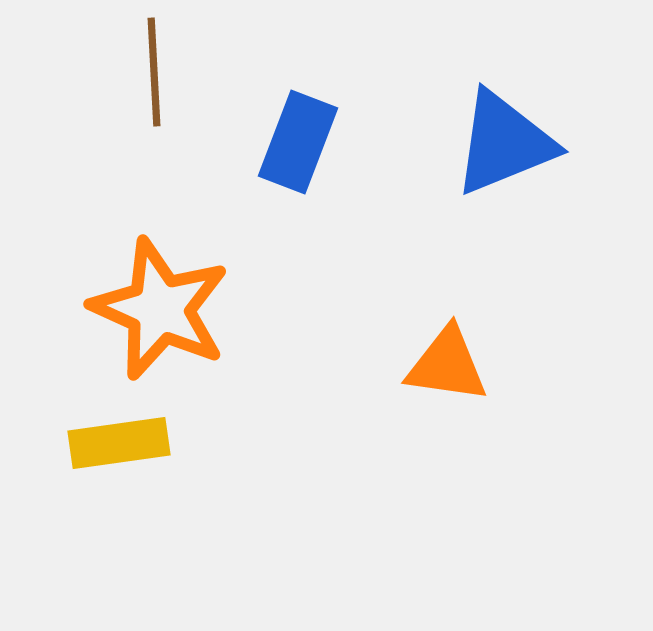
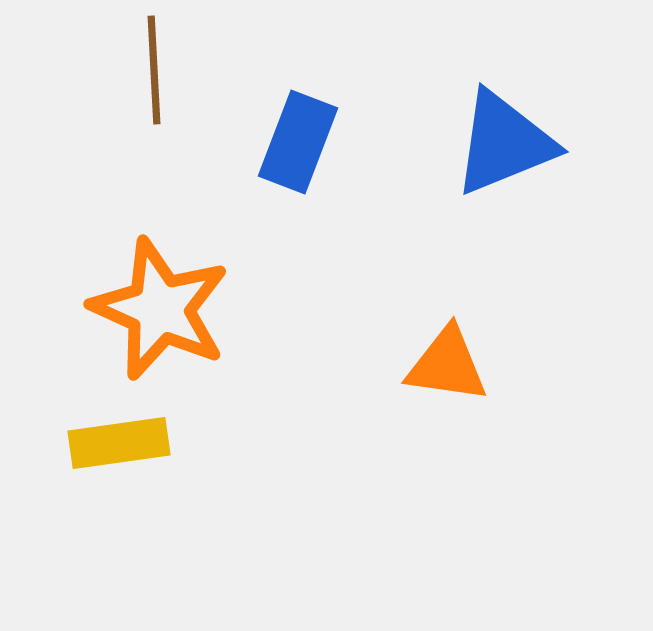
brown line: moved 2 px up
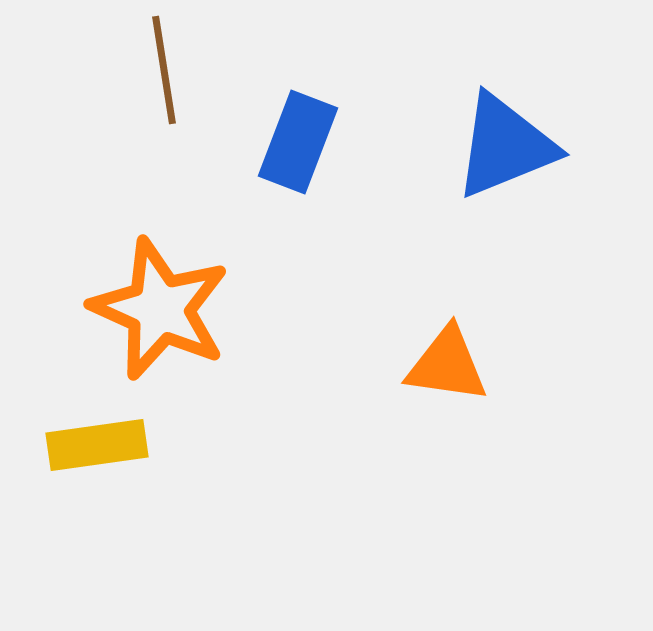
brown line: moved 10 px right; rotated 6 degrees counterclockwise
blue triangle: moved 1 px right, 3 px down
yellow rectangle: moved 22 px left, 2 px down
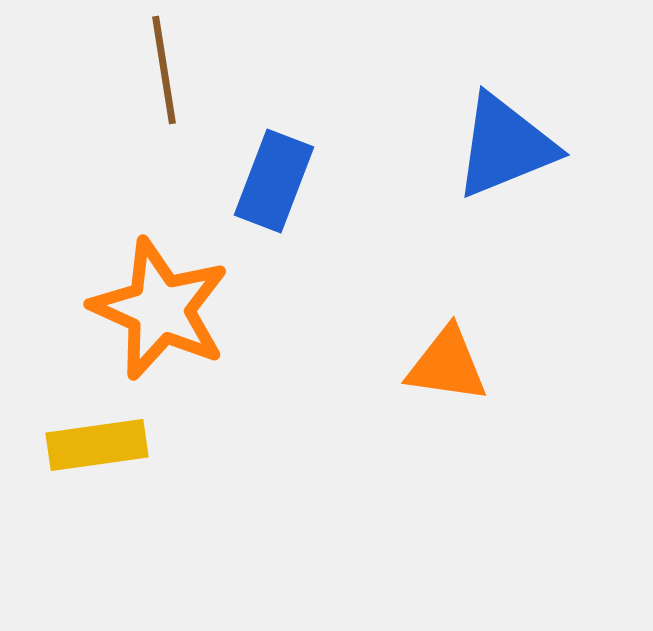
blue rectangle: moved 24 px left, 39 px down
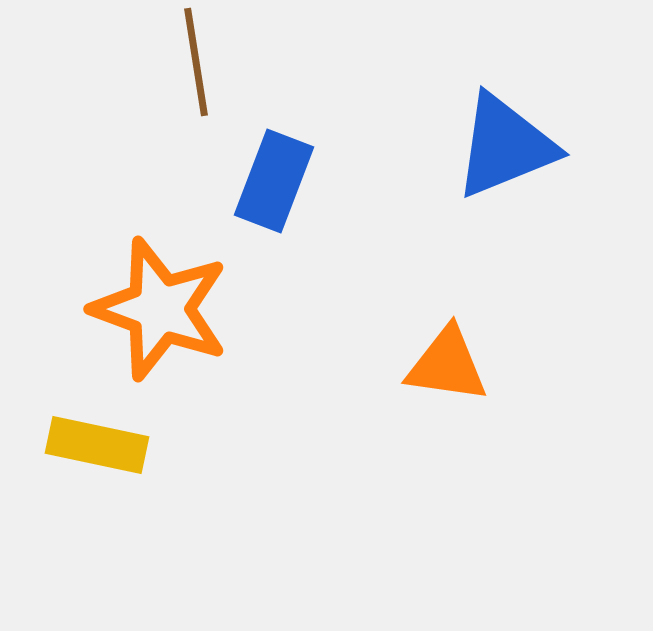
brown line: moved 32 px right, 8 px up
orange star: rotated 4 degrees counterclockwise
yellow rectangle: rotated 20 degrees clockwise
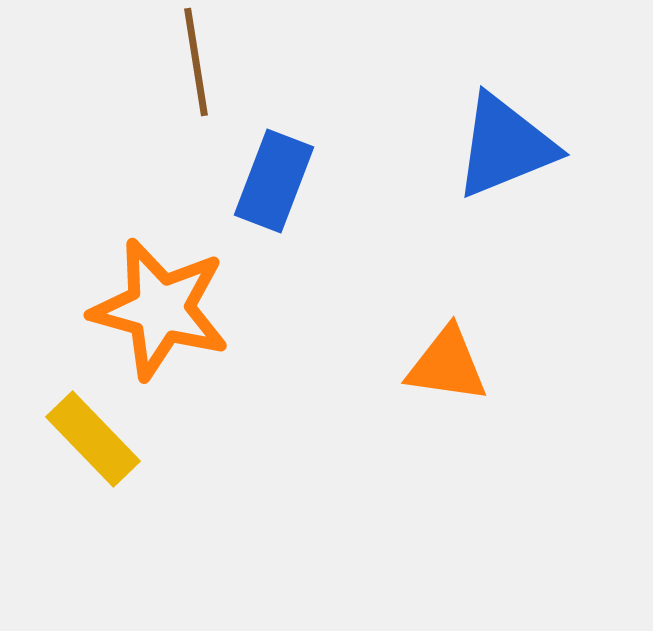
orange star: rotated 5 degrees counterclockwise
yellow rectangle: moved 4 px left, 6 px up; rotated 34 degrees clockwise
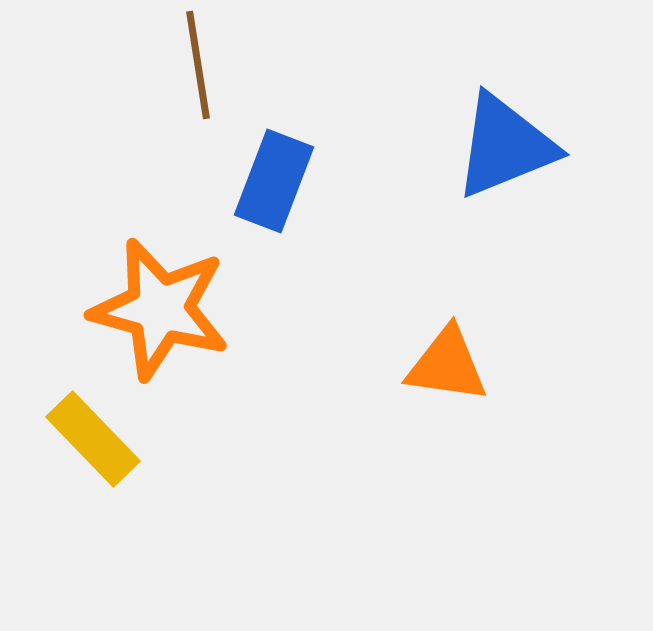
brown line: moved 2 px right, 3 px down
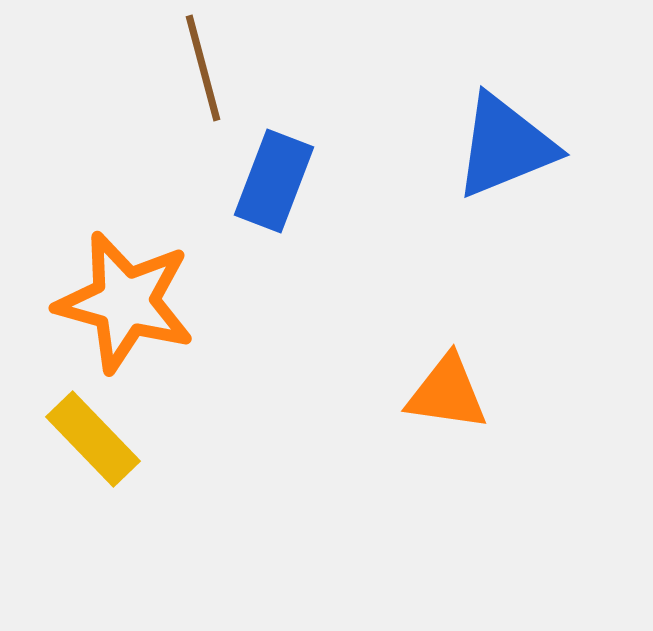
brown line: moved 5 px right, 3 px down; rotated 6 degrees counterclockwise
orange star: moved 35 px left, 7 px up
orange triangle: moved 28 px down
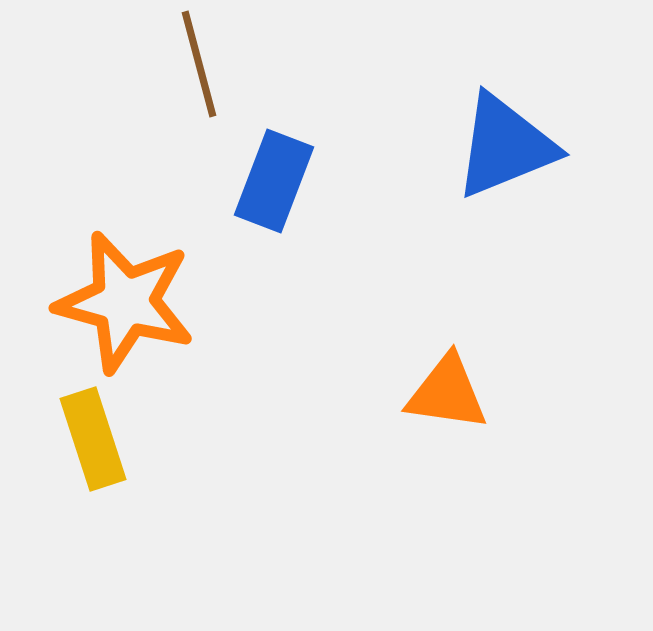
brown line: moved 4 px left, 4 px up
yellow rectangle: rotated 26 degrees clockwise
